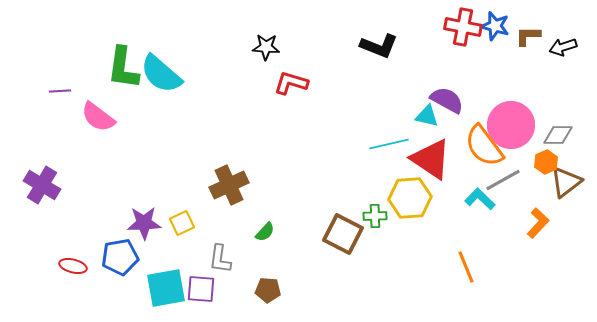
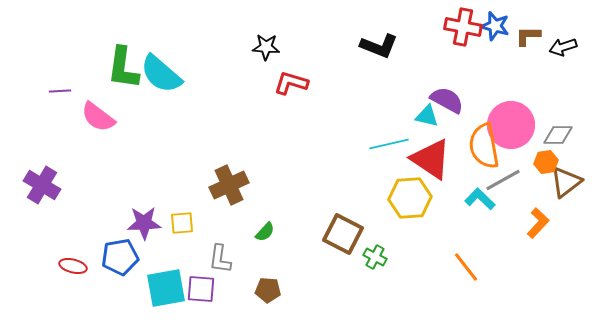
orange semicircle: rotated 27 degrees clockwise
orange hexagon: rotated 15 degrees clockwise
green cross: moved 41 px down; rotated 30 degrees clockwise
yellow square: rotated 20 degrees clockwise
orange line: rotated 16 degrees counterclockwise
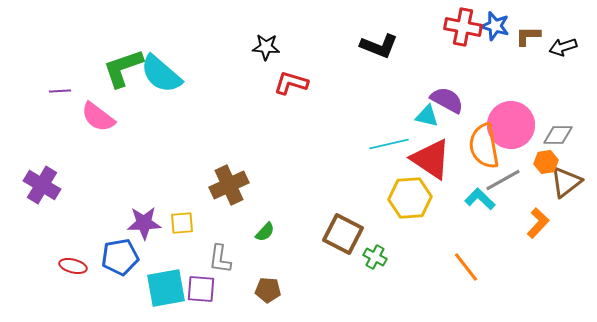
green L-shape: rotated 63 degrees clockwise
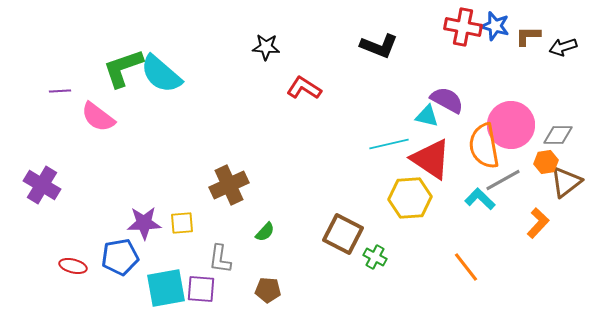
red L-shape: moved 13 px right, 5 px down; rotated 16 degrees clockwise
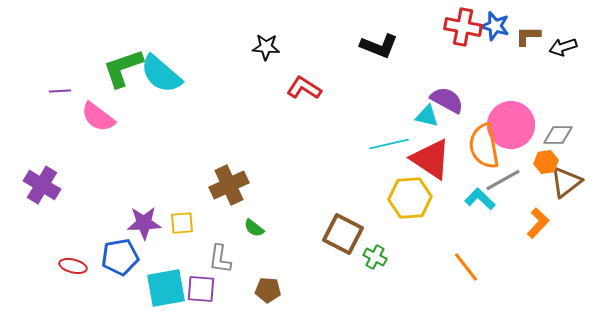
green semicircle: moved 11 px left, 4 px up; rotated 85 degrees clockwise
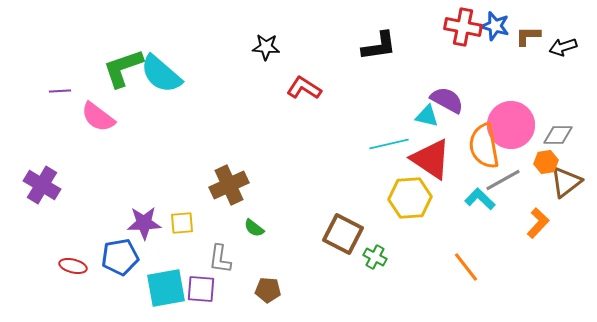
black L-shape: rotated 30 degrees counterclockwise
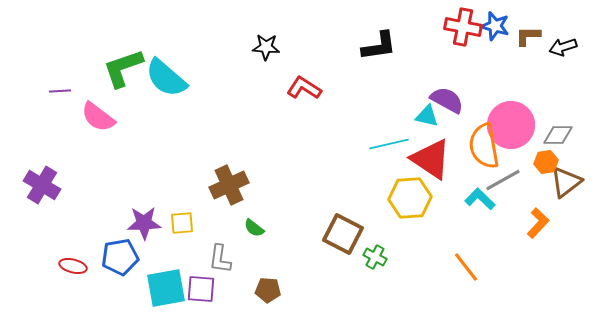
cyan semicircle: moved 5 px right, 4 px down
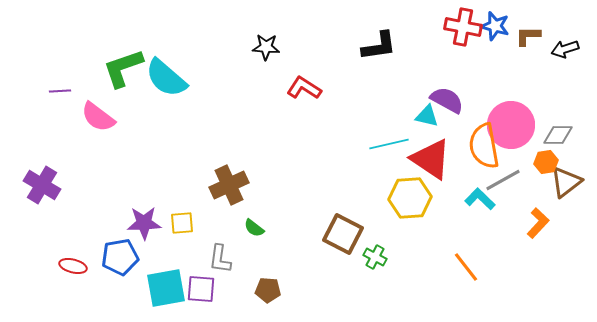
black arrow: moved 2 px right, 2 px down
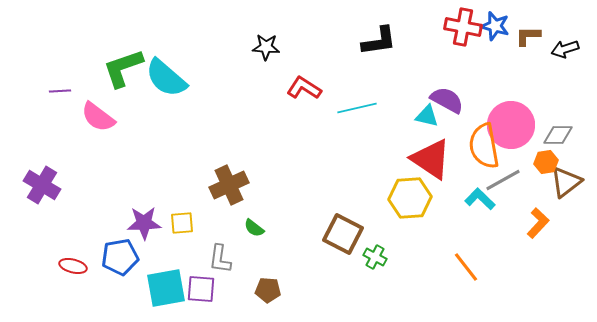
black L-shape: moved 5 px up
cyan line: moved 32 px left, 36 px up
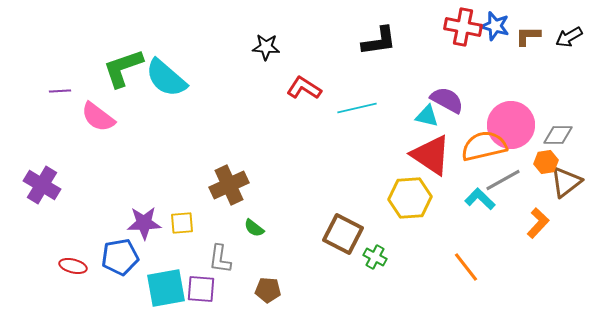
black arrow: moved 4 px right, 12 px up; rotated 12 degrees counterclockwise
orange semicircle: rotated 87 degrees clockwise
red triangle: moved 4 px up
